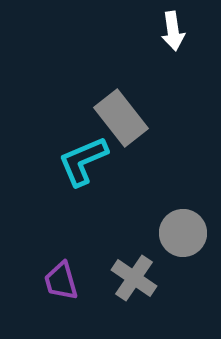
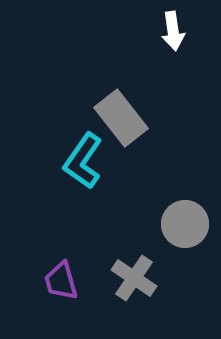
cyan L-shape: rotated 32 degrees counterclockwise
gray circle: moved 2 px right, 9 px up
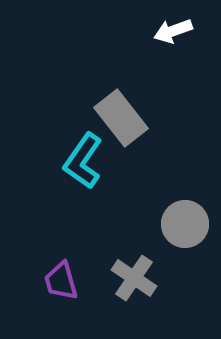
white arrow: rotated 78 degrees clockwise
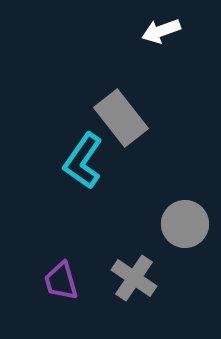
white arrow: moved 12 px left
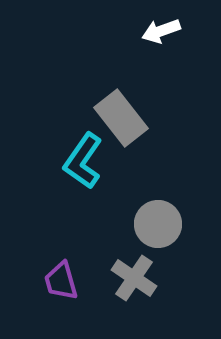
gray circle: moved 27 px left
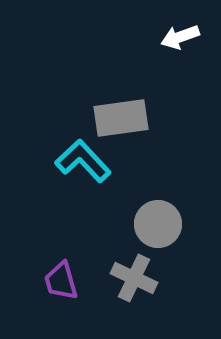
white arrow: moved 19 px right, 6 px down
gray rectangle: rotated 60 degrees counterclockwise
cyan L-shape: rotated 102 degrees clockwise
gray cross: rotated 9 degrees counterclockwise
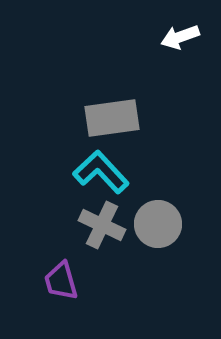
gray rectangle: moved 9 px left
cyan L-shape: moved 18 px right, 11 px down
gray cross: moved 32 px left, 53 px up
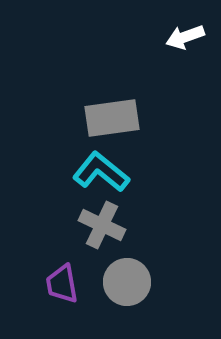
white arrow: moved 5 px right
cyan L-shape: rotated 8 degrees counterclockwise
gray circle: moved 31 px left, 58 px down
purple trapezoid: moved 1 px right, 3 px down; rotated 6 degrees clockwise
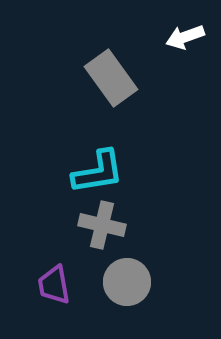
gray rectangle: moved 1 px left, 40 px up; rotated 62 degrees clockwise
cyan L-shape: moved 3 px left; rotated 132 degrees clockwise
gray cross: rotated 12 degrees counterclockwise
purple trapezoid: moved 8 px left, 1 px down
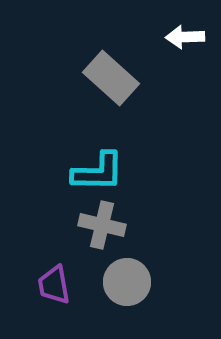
white arrow: rotated 18 degrees clockwise
gray rectangle: rotated 12 degrees counterclockwise
cyan L-shape: rotated 10 degrees clockwise
